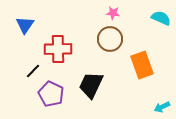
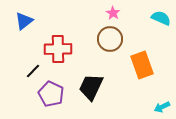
pink star: rotated 24 degrees clockwise
blue triangle: moved 1 px left, 4 px up; rotated 18 degrees clockwise
black trapezoid: moved 2 px down
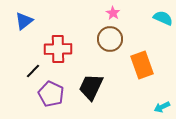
cyan semicircle: moved 2 px right
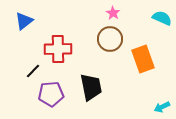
cyan semicircle: moved 1 px left
orange rectangle: moved 1 px right, 6 px up
black trapezoid: rotated 144 degrees clockwise
purple pentagon: rotated 30 degrees counterclockwise
